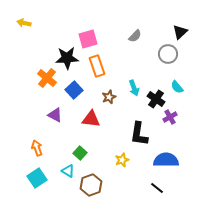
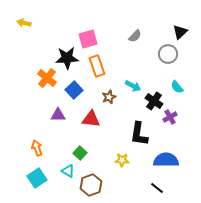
cyan arrow: moved 1 px left, 2 px up; rotated 42 degrees counterclockwise
black cross: moved 2 px left, 2 px down
purple triangle: moved 3 px right; rotated 28 degrees counterclockwise
yellow star: rotated 24 degrees clockwise
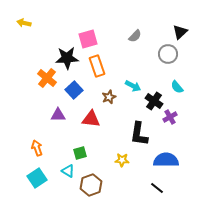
green square: rotated 32 degrees clockwise
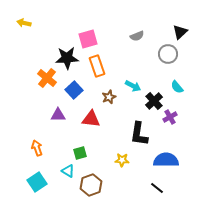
gray semicircle: moved 2 px right; rotated 24 degrees clockwise
black cross: rotated 12 degrees clockwise
cyan square: moved 4 px down
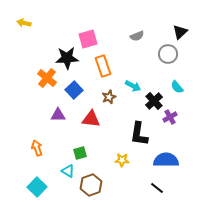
orange rectangle: moved 6 px right
cyan square: moved 5 px down; rotated 12 degrees counterclockwise
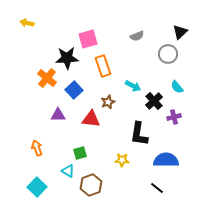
yellow arrow: moved 3 px right
brown star: moved 1 px left, 5 px down
purple cross: moved 4 px right; rotated 16 degrees clockwise
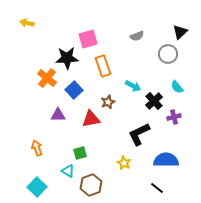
red triangle: rotated 18 degrees counterclockwise
black L-shape: rotated 55 degrees clockwise
yellow star: moved 2 px right, 3 px down; rotated 24 degrees clockwise
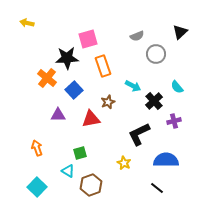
gray circle: moved 12 px left
purple cross: moved 4 px down
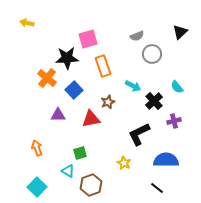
gray circle: moved 4 px left
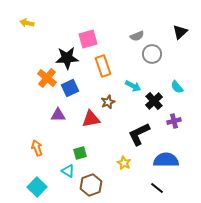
blue square: moved 4 px left, 2 px up; rotated 18 degrees clockwise
